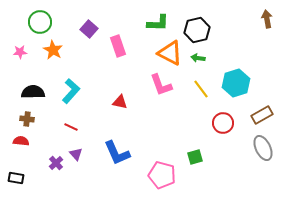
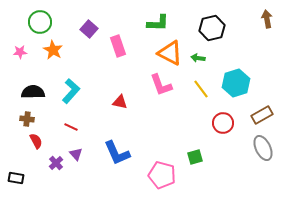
black hexagon: moved 15 px right, 2 px up
red semicircle: moved 15 px right; rotated 56 degrees clockwise
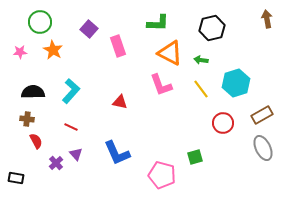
green arrow: moved 3 px right, 2 px down
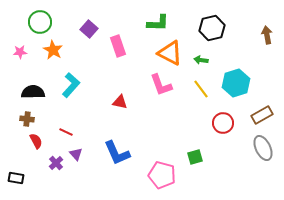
brown arrow: moved 16 px down
cyan L-shape: moved 6 px up
red line: moved 5 px left, 5 px down
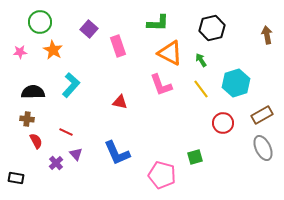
green arrow: rotated 48 degrees clockwise
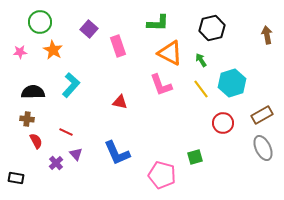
cyan hexagon: moved 4 px left
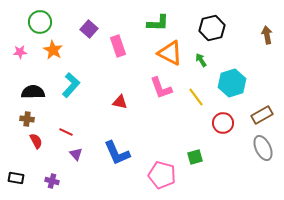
pink L-shape: moved 3 px down
yellow line: moved 5 px left, 8 px down
purple cross: moved 4 px left, 18 px down; rotated 32 degrees counterclockwise
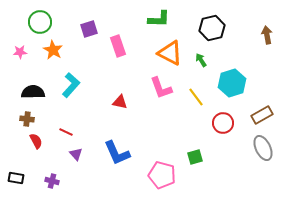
green L-shape: moved 1 px right, 4 px up
purple square: rotated 30 degrees clockwise
